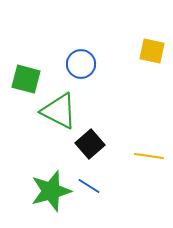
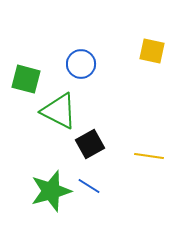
black square: rotated 12 degrees clockwise
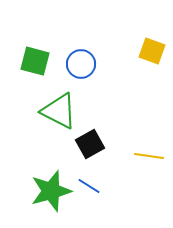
yellow square: rotated 8 degrees clockwise
green square: moved 9 px right, 18 px up
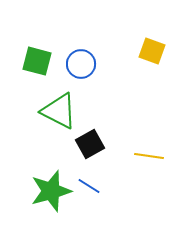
green square: moved 2 px right
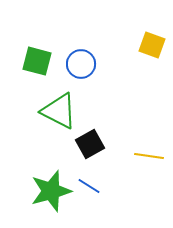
yellow square: moved 6 px up
